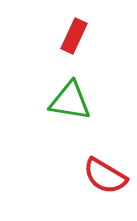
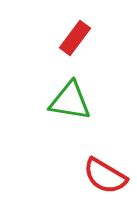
red rectangle: moved 1 px right, 2 px down; rotated 12 degrees clockwise
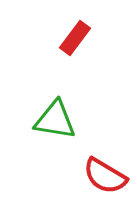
green triangle: moved 15 px left, 19 px down
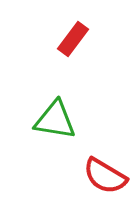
red rectangle: moved 2 px left, 1 px down
